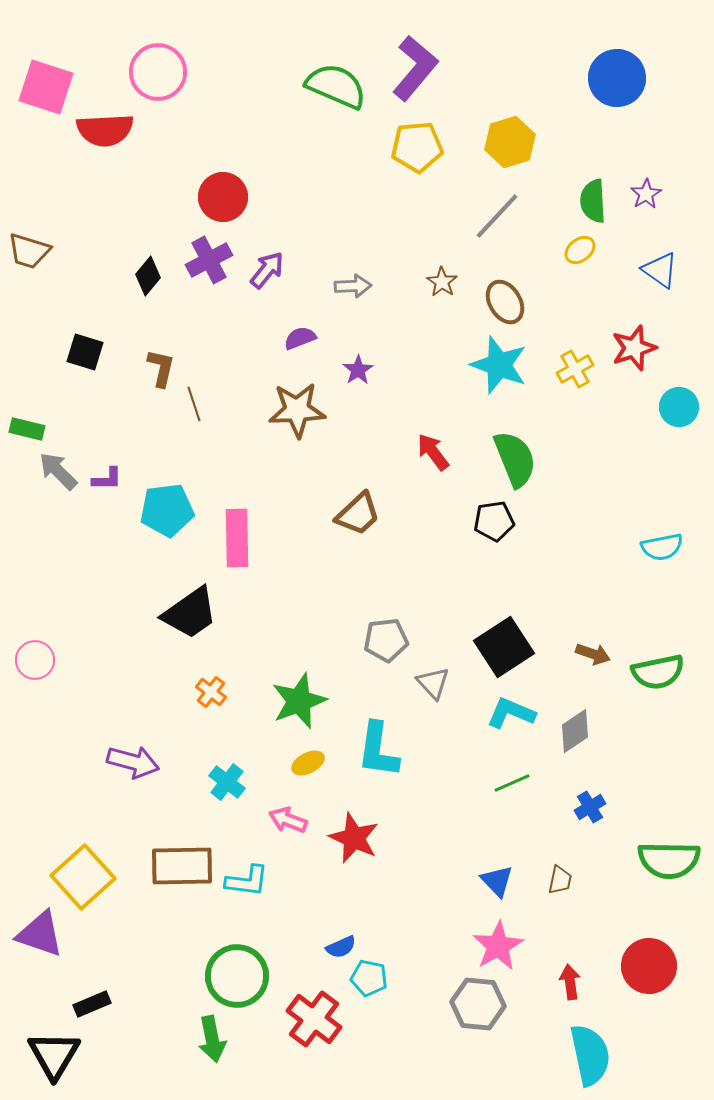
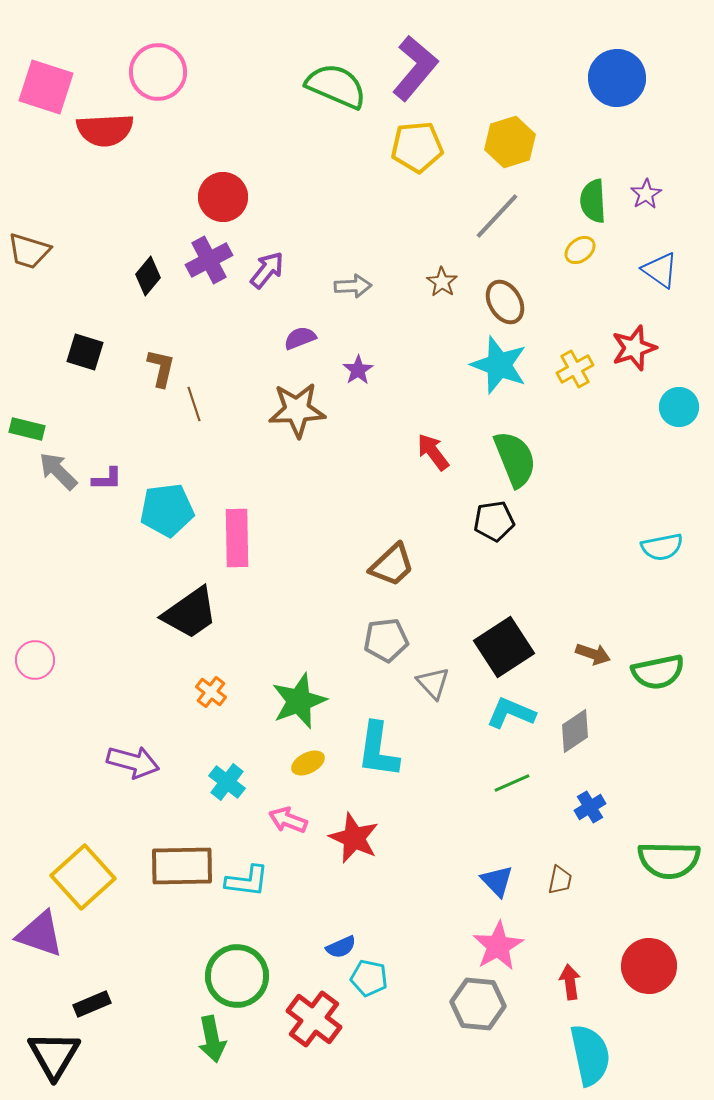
brown trapezoid at (358, 514): moved 34 px right, 51 px down
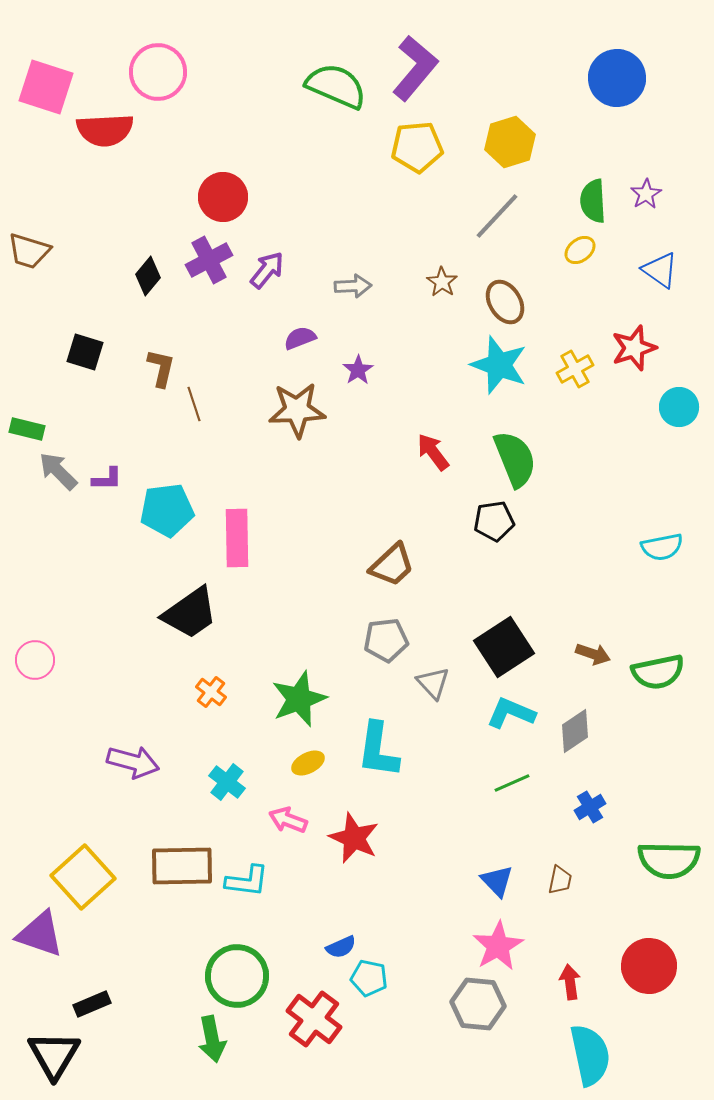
green star at (299, 701): moved 2 px up
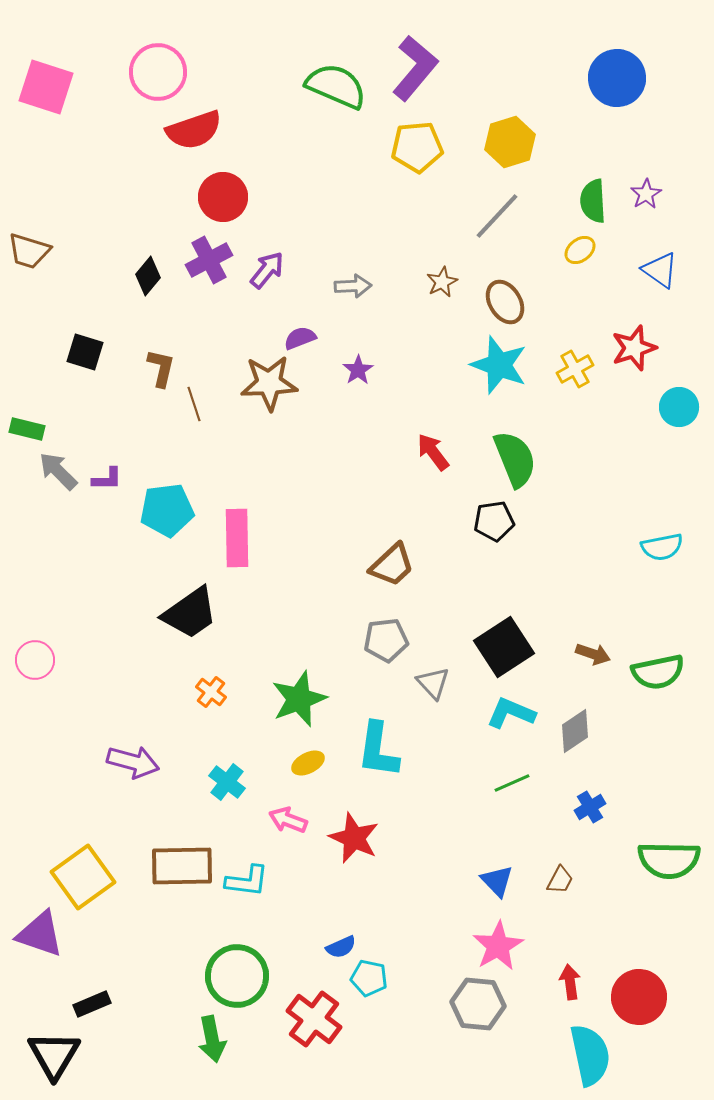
red semicircle at (105, 130): moved 89 px right; rotated 16 degrees counterclockwise
brown star at (442, 282): rotated 12 degrees clockwise
brown star at (297, 410): moved 28 px left, 27 px up
yellow square at (83, 877): rotated 6 degrees clockwise
brown trapezoid at (560, 880): rotated 16 degrees clockwise
red circle at (649, 966): moved 10 px left, 31 px down
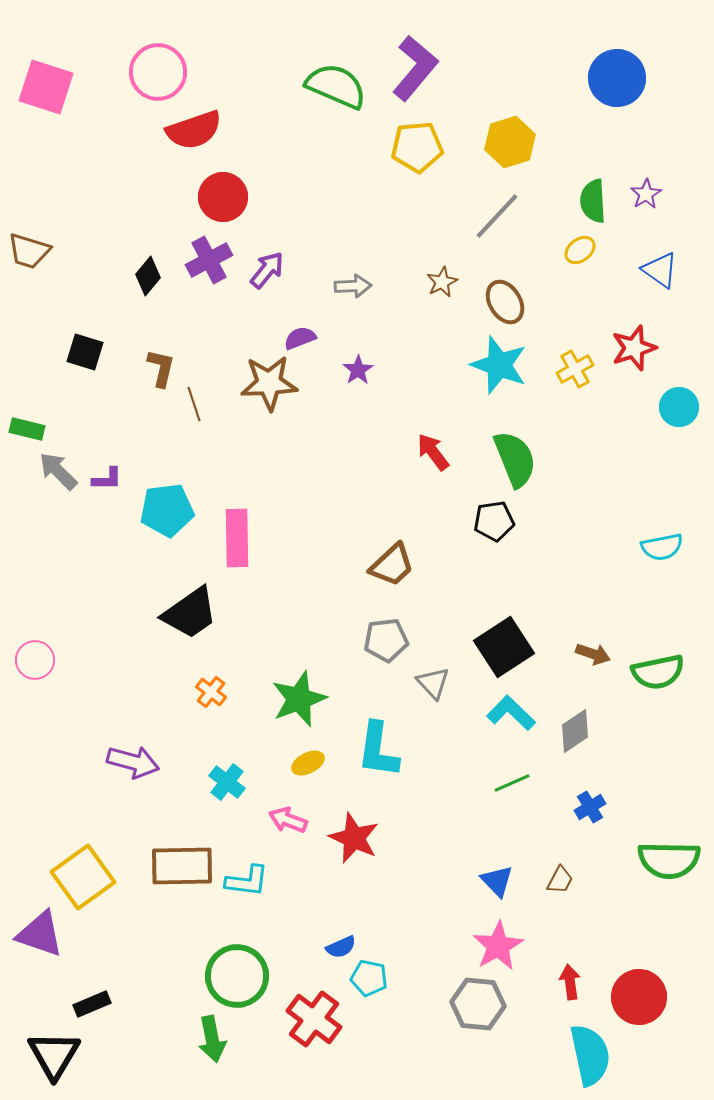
cyan L-shape at (511, 713): rotated 21 degrees clockwise
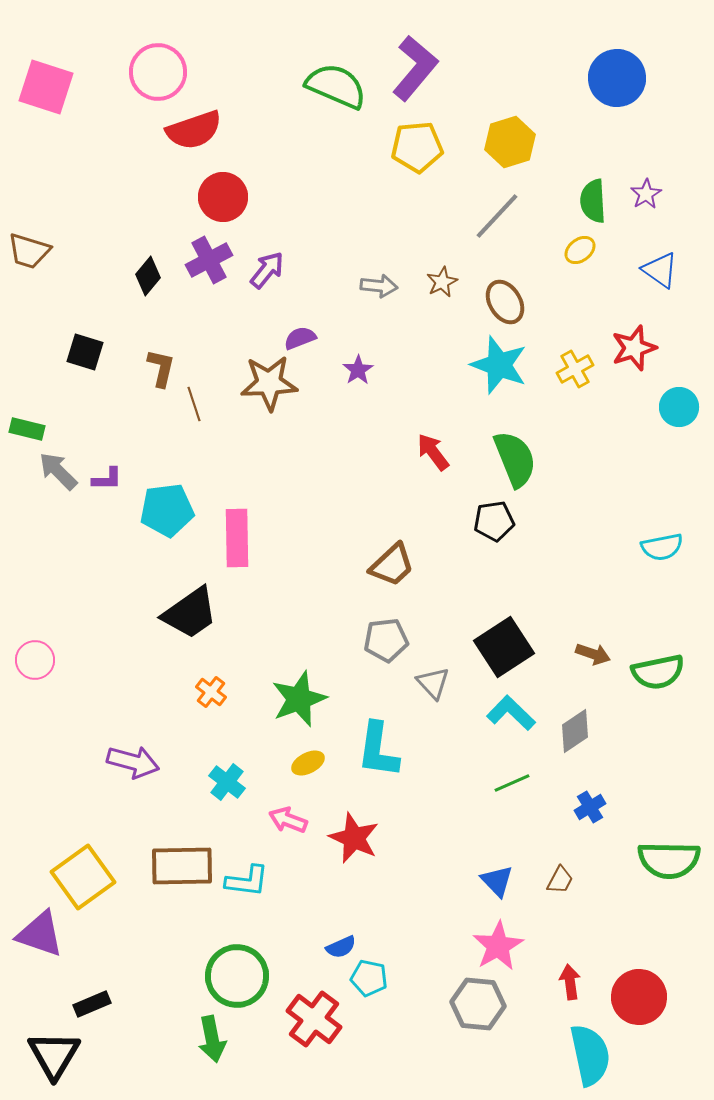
gray arrow at (353, 286): moved 26 px right; rotated 9 degrees clockwise
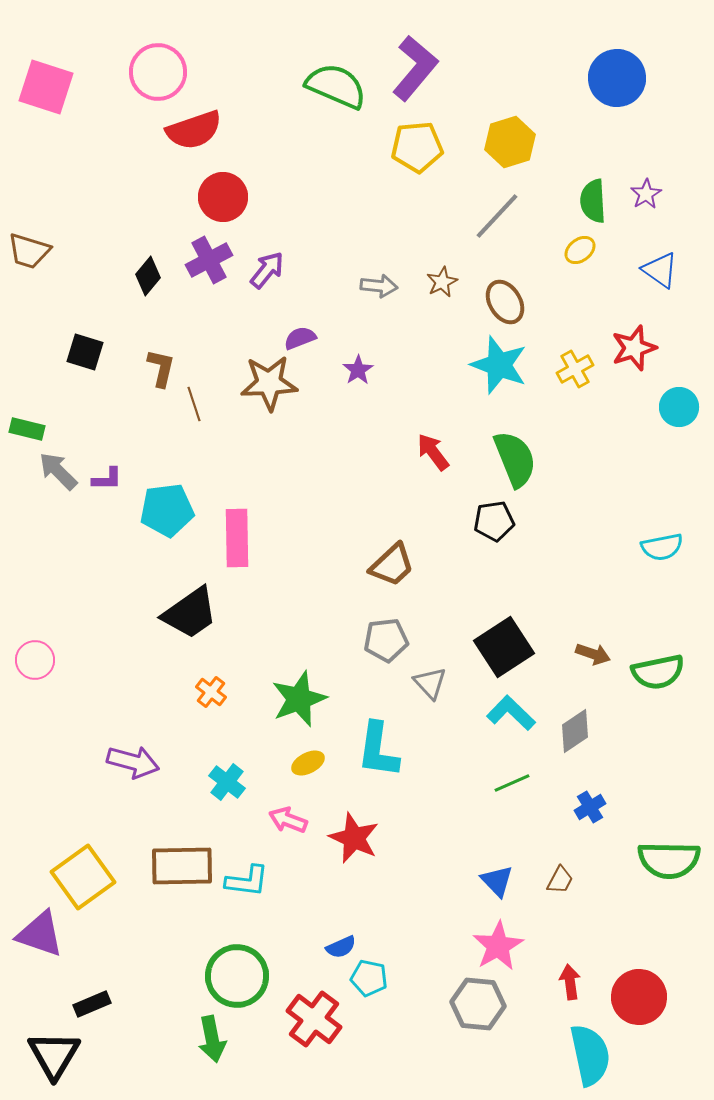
gray triangle at (433, 683): moved 3 px left
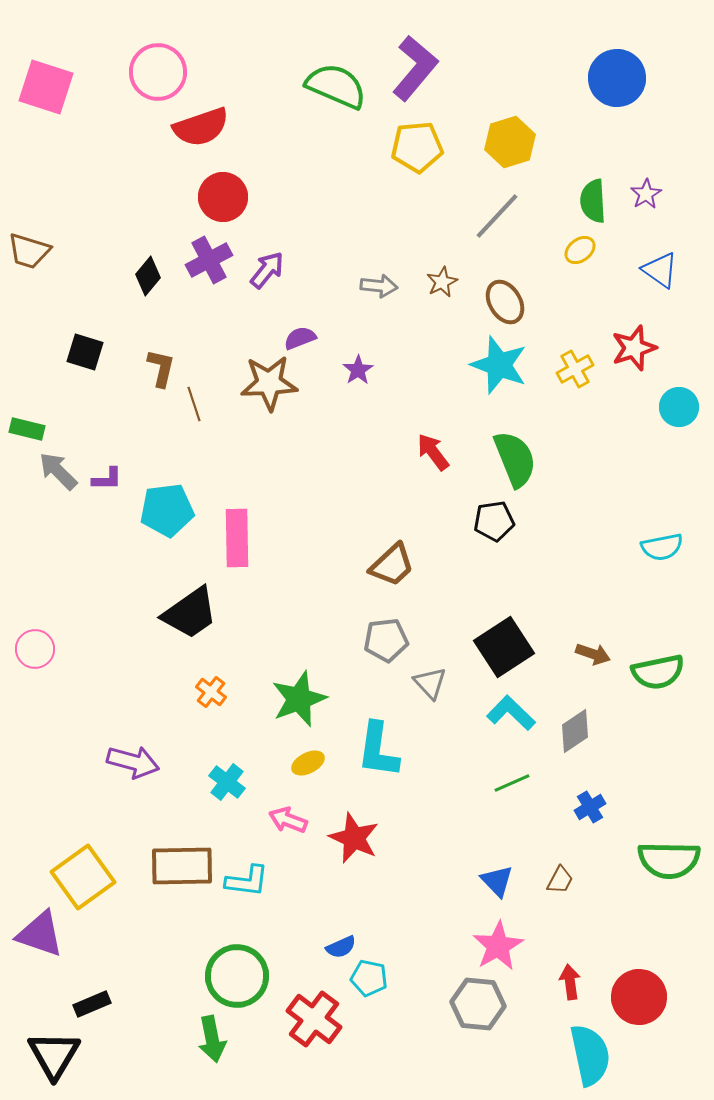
red semicircle at (194, 130): moved 7 px right, 3 px up
pink circle at (35, 660): moved 11 px up
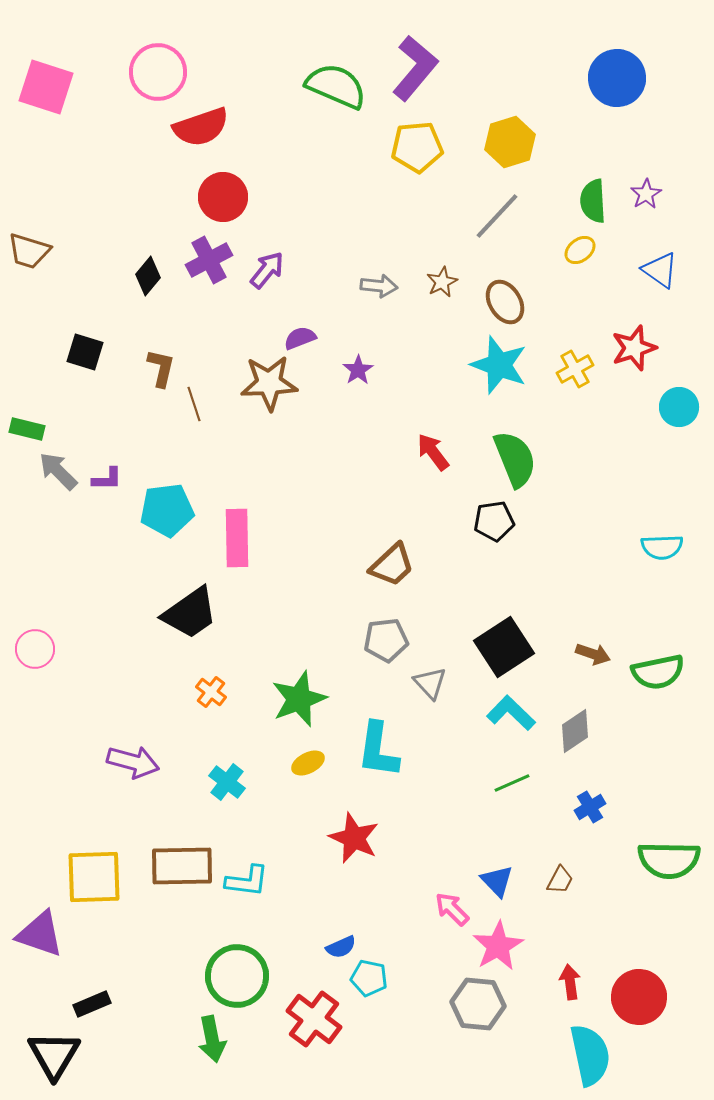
cyan semicircle at (662, 547): rotated 9 degrees clockwise
pink arrow at (288, 820): moved 164 px right, 89 px down; rotated 24 degrees clockwise
yellow square at (83, 877): moved 11 px right; rotated 34 degrees clockwise
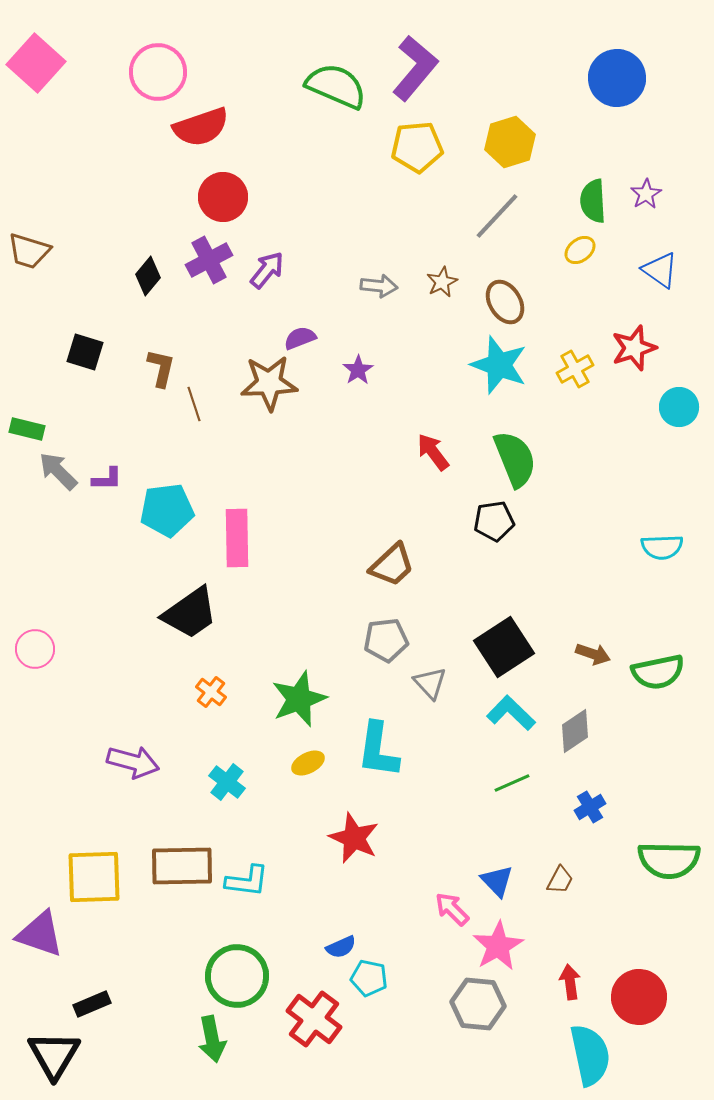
pink square at (46, 87): moved 10 px left, 24 px up; rotated 24 degrees clockwise
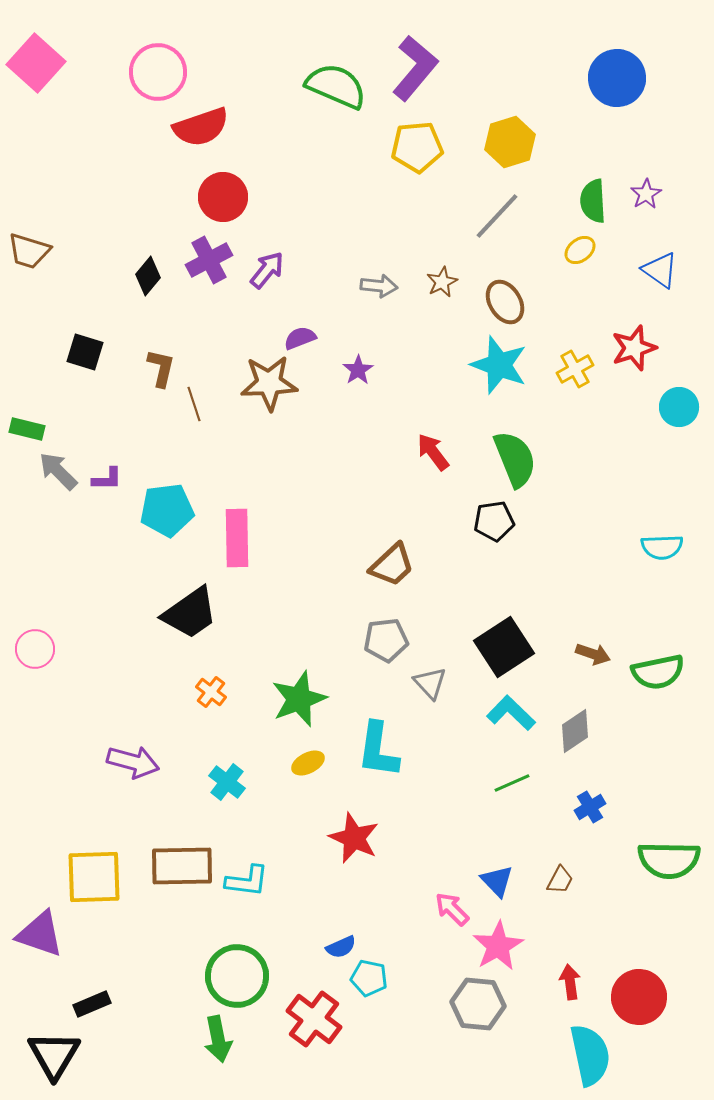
green arrow at (212, 1039): moved 6 px right
